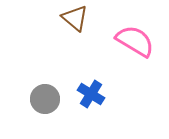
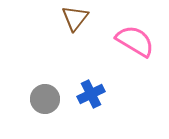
brown triangle: rotated 28 degrees clockwise
blue cross: rotated 32 degrees clockwise
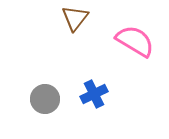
blue cross: moved 3 px right
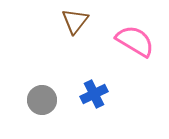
brown triangle: moved 3 px down
gray circle: moved 3 px left, 1 px down
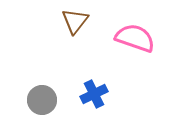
pink semicircle: moved 3 px up; rotated 12 degrees counterclockwise
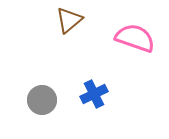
brown triangle: moved 6 px left, 1 px up; rotated 12 degrees clockwise
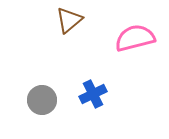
pink semicircle: rotated 33 degrees counterclockwise
blue cross: moved 1 px left
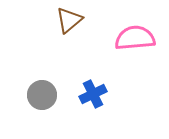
pink semicircle: rotated 9 degrees clockwise
gray circle: moved 5 px up
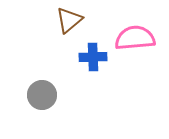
blue cross: moved 37 px up; rotated 24 degrees clockwise
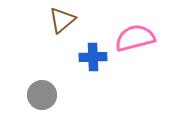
brown triangle: moved 7 px left
pink semicircle: rotated 9 degrees counterclockwise
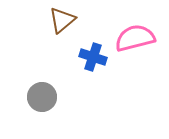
blue cross: rotated 20 degrees clockwise
gray circle: moved 2 px down
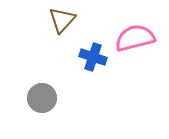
brown triangle: rotated 8 degrees counterclockwise
gray circle: moved 1 px down
